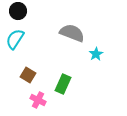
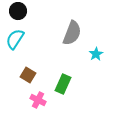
gray semicircle: rotated 90 degrees clockwise
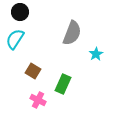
black circle: moved 2 px right, 1 px down
brown square: moved 5 px right, 4 px up
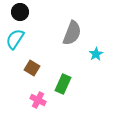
brown square: moved 1 px left, 3 px up
